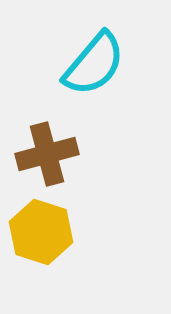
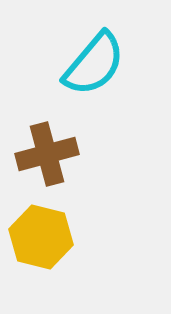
yellow hexagon: moved 5 px down; rotated 4 degrees counterclockwise
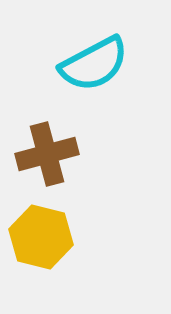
cyan semicircle: rotated 22 degrees clockwise
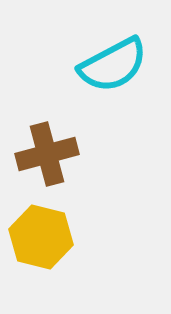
cyan semicircle: moved 19 px right, 1 px down
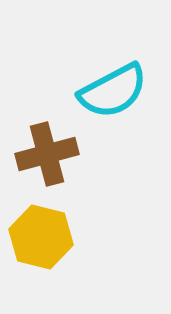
cyan semicircle: moved 26 px down
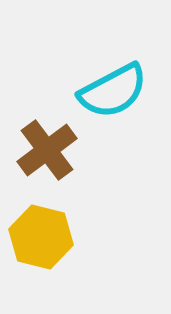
brown cross: moved 4 px up; rotated 22 degrees counterclockwise
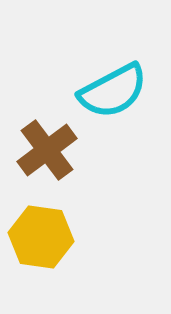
yellow hexagon: rotated 6 degrees counterclockwise
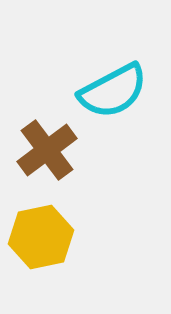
yellow hexagon: rotated 20 degrees counterclockwise
